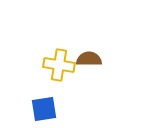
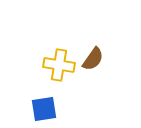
brown semicircle: moved 4 px right; rotated 125 degrees clockwise
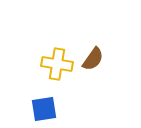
yellow cross: moved 2 px left, 1 px up
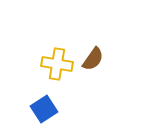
blue square: rotated 24 degrees counterclockwise
